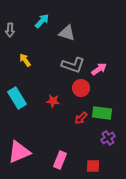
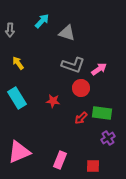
yellow arrow: moved 7 px left, 3 px down
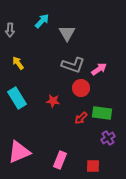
gray triangle: rotated 42 degrees clockwise
